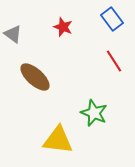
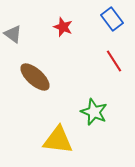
green star: moved 1 px up
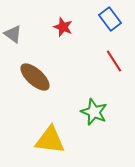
blue rectangle: moved 2 px left
yellow triangle: moved 8 px left
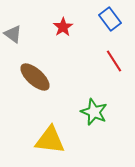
red star: rotated 18 degrees clockwise
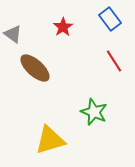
brown ellipse: moved 9 px up
yellow triangle: rotated 24 degrees counterclockwise
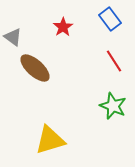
gray triangle: moved 3 px down
green star: moved 19 px right, 6 px up
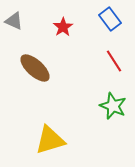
gray triangle: moved 1 px right, 16 px up; rotated 12 degrees counterclockwise
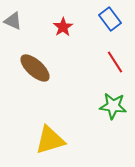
gray triangle: moved 1 px left
red line: moved 1 px right, 1 px down
green star: rotated 16 degrees counterclockwise
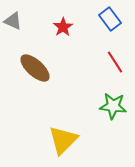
yellow triangle: moved 13 px right; rotated 28 degrees counterclockwise
